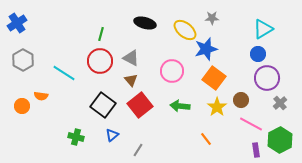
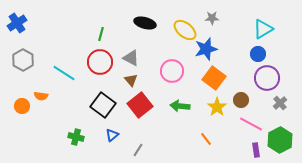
red circle: moved 1 px down
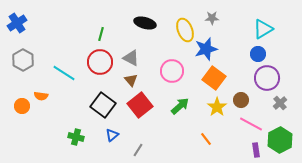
yellow ellipse: rotated 30 degrees clockwise
green arrow: rotated 132 degrees clockwise
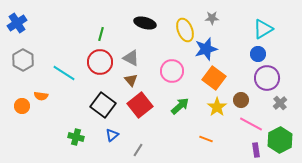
orange line: rotated 32 degrees counterclockwise
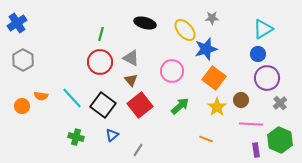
yellow ellipse: rotated 20 degrees counterclockwise
cyan line: moved 8 px right, 25 px down; rotated 15 degrees clockwise
pink line: rotated 25 degrees counterclockwise
green hexagon: rotated 10 degrees counterclockwise
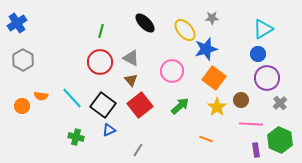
black ellipse: rotated 30 degrees clockwise
green line: moved 3 px up
blue triangle: moved 3 px left, 5 px up; rotated 16 degrees clockwise
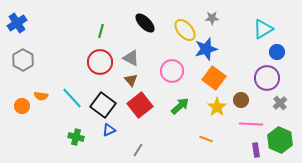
blue circle: moved 19 px right, 2 px up
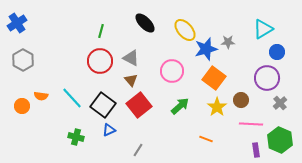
gray star: moved 16 px right, 24 px down
red circle: moved 1 px up
red square: moved 1 px left
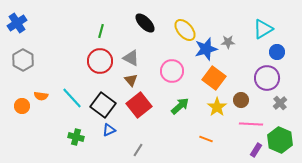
purple rectangle: rotated 40 degrees clockwise
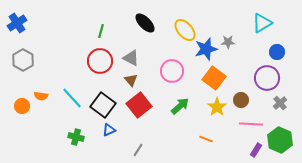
cyan triangle: moved 1 px left, 6 px up
